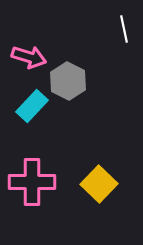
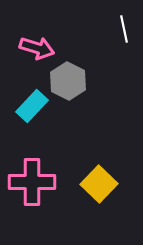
pink arrow: moved 8 px right, 9 px up
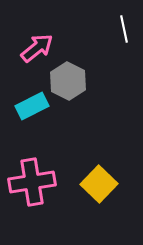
pink arrow: rotated 56 degrees counterclockwise
cyan rectangle: rotated 20 degrees clockwise
pink cross: rotated 9 degrees counterclockwise
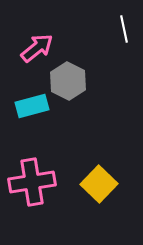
cyan rectangle: rotated 12 degrees clockwise
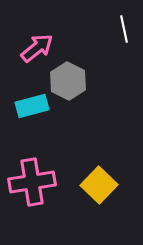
yellow square: moved 1 px down
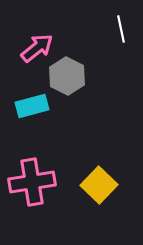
white line: moved 3 px left
gray hexagon: moved 1 px left, 5 px up
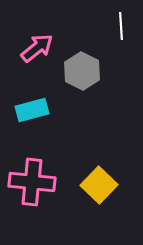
white line: moved 3 px up; rotated 8 degrees clockwise
gray hexagon: moved 15 px right, 5 px up
cyan rectangle: moved 4 px down
pink cross: rotated 15 degrees clockwise
